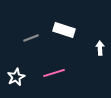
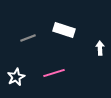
gray line: moved 3 px left
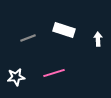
white arrow: moved 2 px left, 9 px up
white star: rotated 18 degrees clockwise
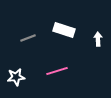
pink line: moved 3 px right, 2 px up
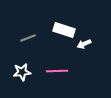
white arrow: moved 14 px left, 5 px down; rotated 112 degrees counterclockwise
pink line: rotated 15 degrees clockwise
white star: moved 6 px right, 5 px up
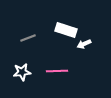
white rectangle: moved 2 px right
